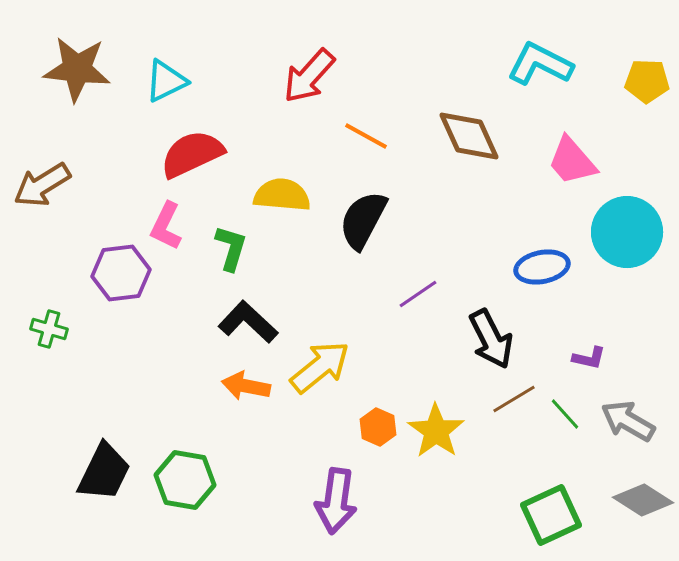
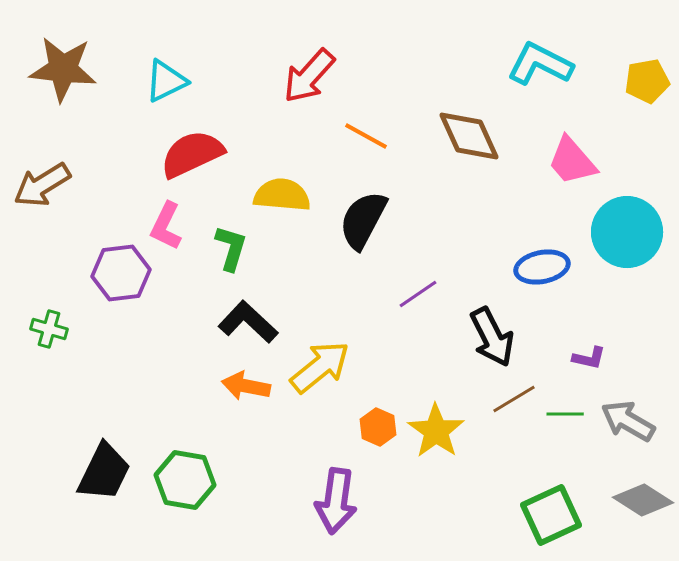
brown star: moved 14 px left
yellow pentagon: rotated 12 degrees counterclockwise
black arrow: moved 1 px right, 2 px up
green line: rotated 48 degrees counterclockwise
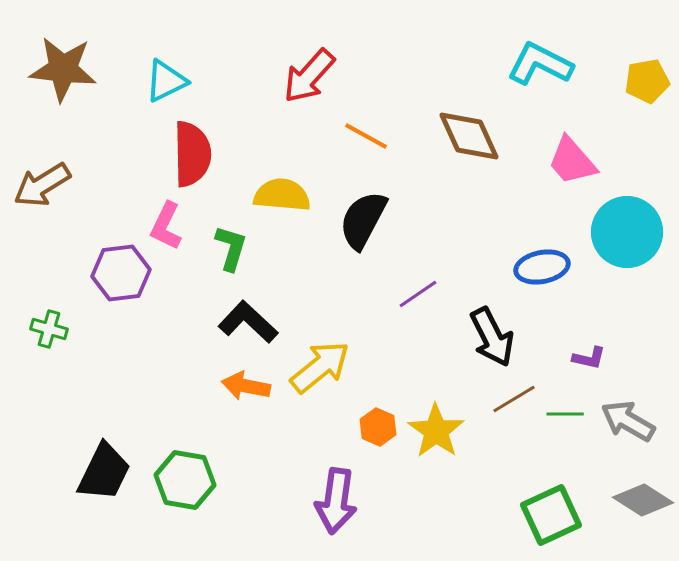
red semicircle: rotated 114 degrees clockwise
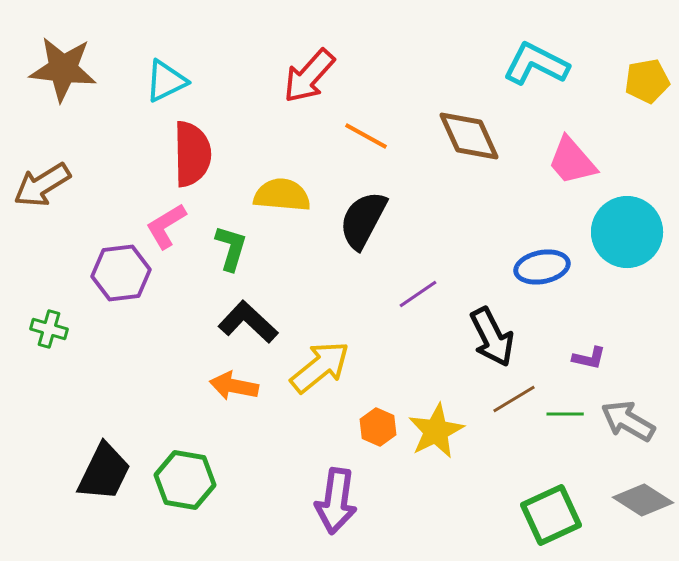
cyan L-shape: moved 4 px left
pink L-shape: rotated 33 degrees clockwise
orange arrow: moved 12 px left
yellow star: rotated 10 degrees clockwise
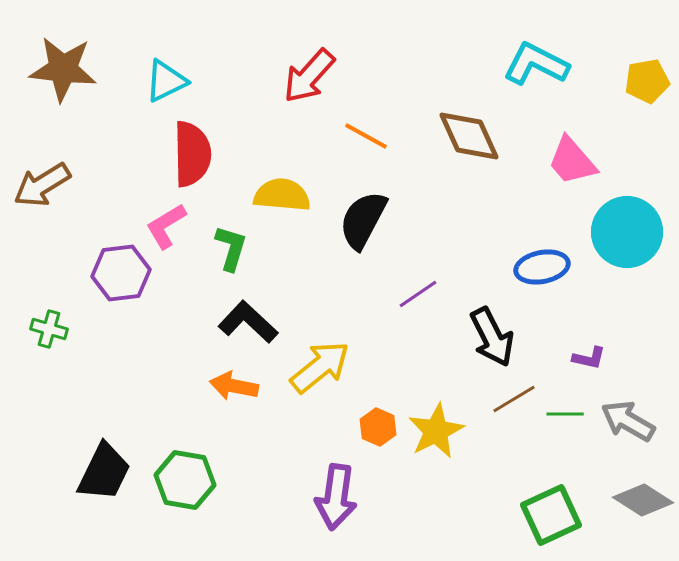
purple arrow: moved 4 px up
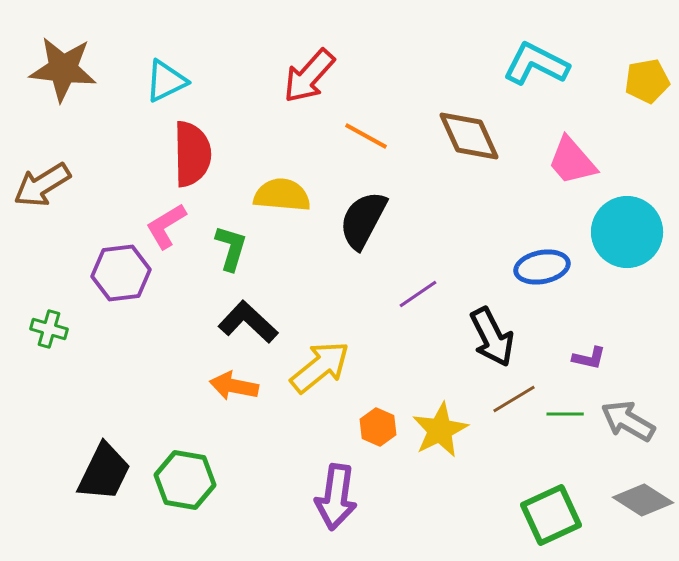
yellow star: moved 4 px right, 1 px up
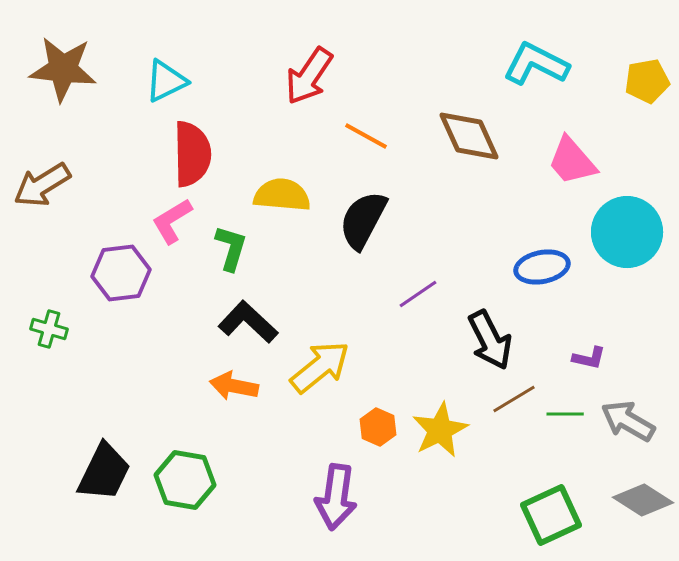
red arrow: rotated 8 degrees counterclockwise
pink L-shape: moved 6 px right, 5 px up
black arrow: moved 2 px left, 3 px down
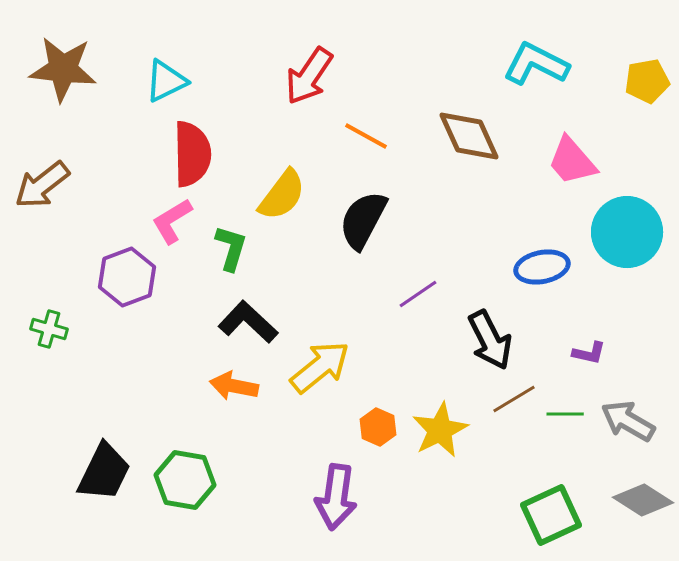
brown arrow: rotated 6 degrees counterclockwise
yellow semicircle: rotated 122 degrees clockwise
purple hexagon: moved 6 px right, 4 px down; rotated 14 degrees counterclockwise
purple L-shape: moved 5 px up
